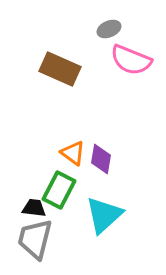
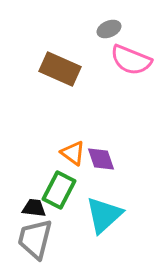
purple diamond: rotated 28 degrees counterclockwise
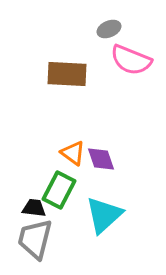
brown rectangle: moved 7 px right, 5 px down; rotated 21 degrees counterclockwise
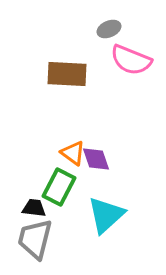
purple diamond: moved 5 px left
green rectangle: moved 3 px up
cyan triangle: moved 2 px right
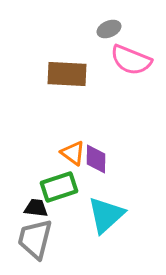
purple diamond: rotated 20 degrees clockwise
green rectangle: rotated 45 degrees clockwise
black trapezoid: moved 2 px right
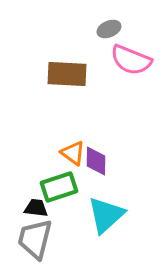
purple diamond: moved 2 px down
